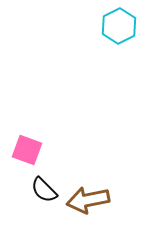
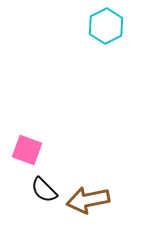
cyan hexagon: moved 13 px left
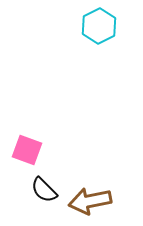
cyan hexagon: moved 7 px left
brown arrow: moved 2 px right, 1 px down
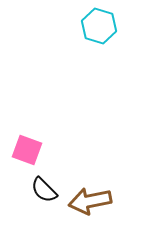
cyan hexagon: rotated 16 degrees counterclockwise
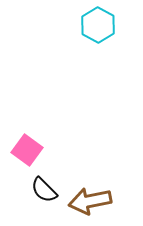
cyan hexagon: moved 1 px left, 1 px up; rotated 12 degrees clockwise
pink square: rotated 16 degrees clockwise
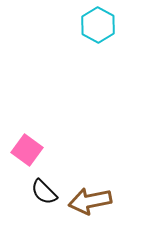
black semicircle: moved 2 px down
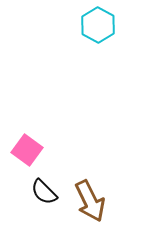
brown arrow: rotated 105 degrees counterclockwise
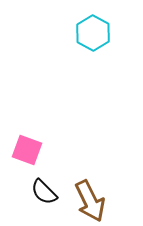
cyan hexagon: moved 5 px left, 8 px down
pink square: rotated 16 degrees counterclockwise
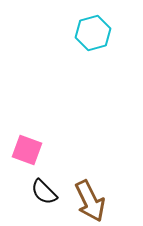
cyan hexagon: rotated 16 degrees clockwise
